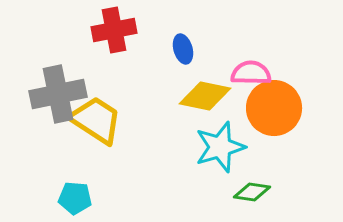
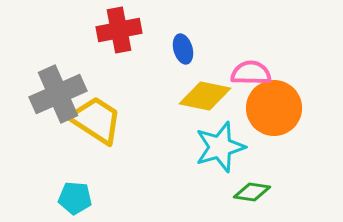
red cross: moved 5 px right
gray cross: rotated 12 degrees counterclockwise
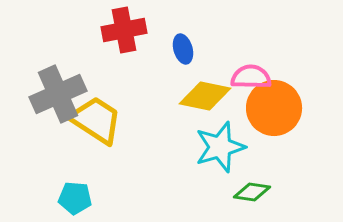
red cross: moved 5 px right
pink semicircle: moved 4 px down
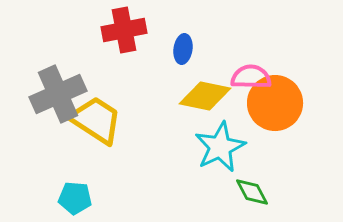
blue ellipse: rotated 24 degrees clockwise
orange circle: moved 1 px right, 5 px up
cyan star: rotated 9 degrees counterclockwise
green diamond: rotated 54 degrees clockwise
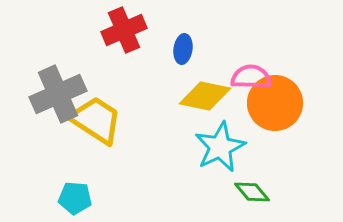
red cross: rotated 12 degrees counterclockwise
green diamond: rotated 12 degrees counterclockwise
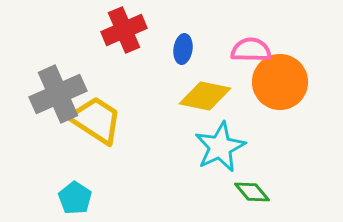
pink semicircle: moved 27 px up
orange circle: moved 5 px right, 21 px up
cyan pentagon: rotated 28 degrees clockwise
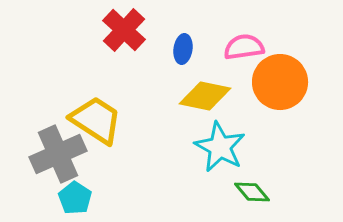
red cross: rotated 24 degrees counterclockwise
pink semicircle: moved 7 px left, 3 px up; rotated 9 degrees counterclockwise
gray cross: moved 60 px down
cyan star: rotated 18 degrees counterclockwise
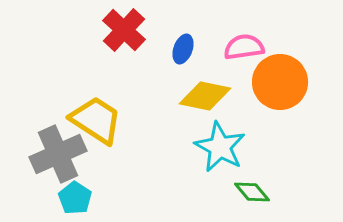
blue ellipse: rotated 12 degrees clockwise
